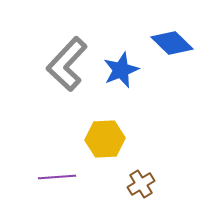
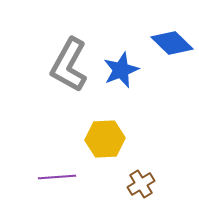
gray L-shape: moved 2 px right, 1 px down; rotated 14 degrees counterclockwise
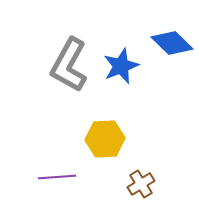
blue star: moved 4 px up
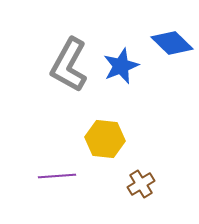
yellow hexagon: rotated 9 degrees clockwise
purple line: moved 1 px up
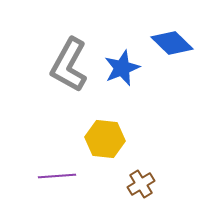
blue star: moved 1 px right, 2 px down
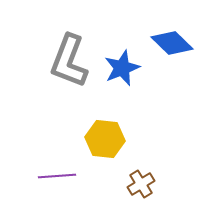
gray L-shape: moved 4 px up; rotated 8 degrees counterclockwise
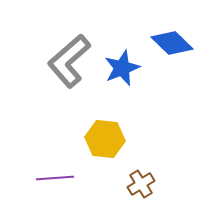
gray L-shape: rotated 28 degrees clockwise
purple line: moved 2 px left, 2 px down
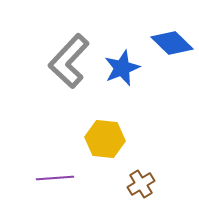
gray L-shape: rotated 6 degrees counterclockwise
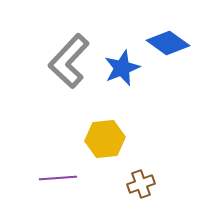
blue diamond: moved 4 px left; rotated 9 degrees counterclockwise
yellow hexagon: rotated 12 degrees counterclockwise
purple line: moved 3 px right
brown cross: rotated 12 degrees clockwise
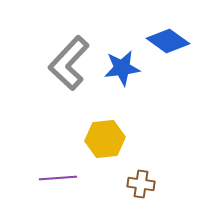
blue diamond: moved 2 px up
gray L-shape: moved 2 px down
blue star: rotated 15 degrees clockwise
brown cross: rotated 28 degrees clockwise
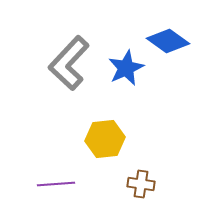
blue star: moved 4 px right; rotated 18 degrees counterclockwise
purple line: moved 2 px left, 6 px down
